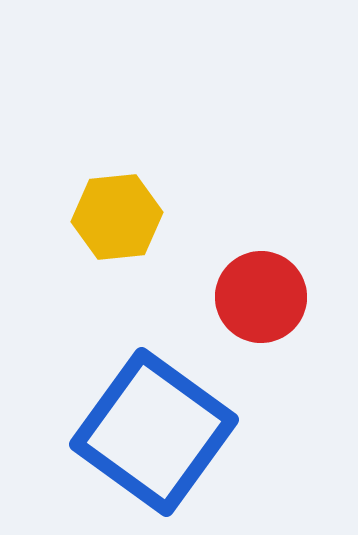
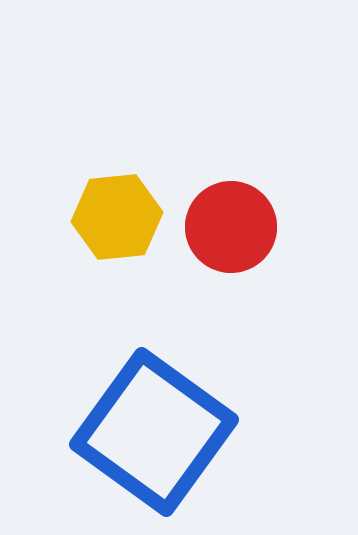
red circle: moved 30 px left, 70 px up
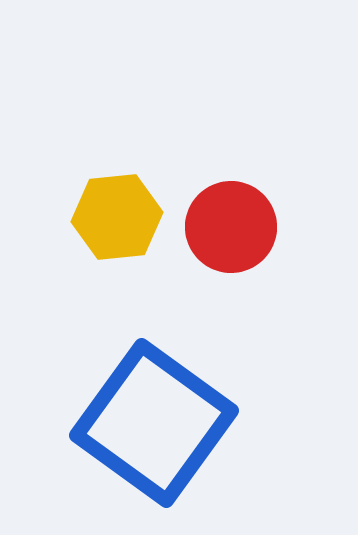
blue square: moved 9 px up
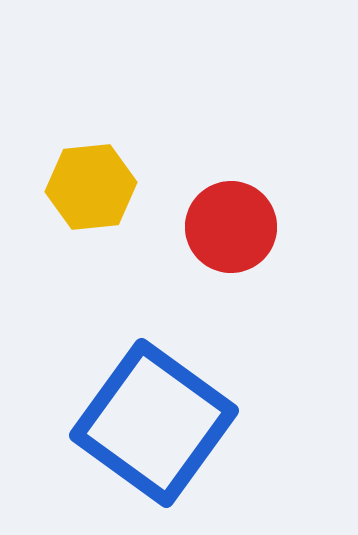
yellow hexagon: moved 26 px left, 30 px up
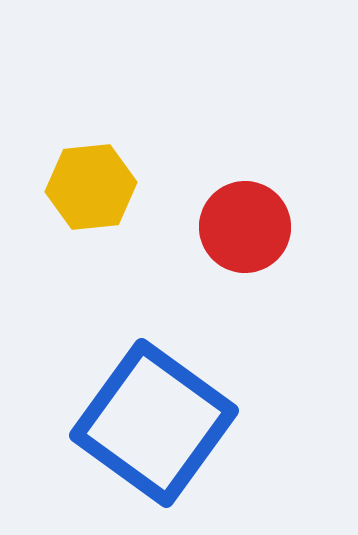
red circle: moved 14 px right
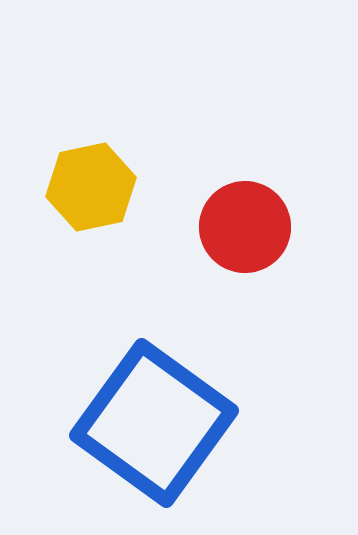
yellow hexagon: rotated 6 degrees counterclockwise
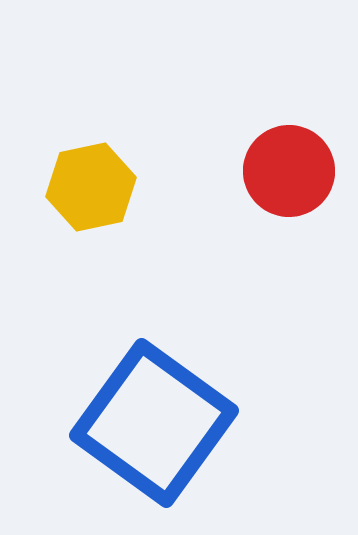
red circle: moved 44 px right, 56 px up
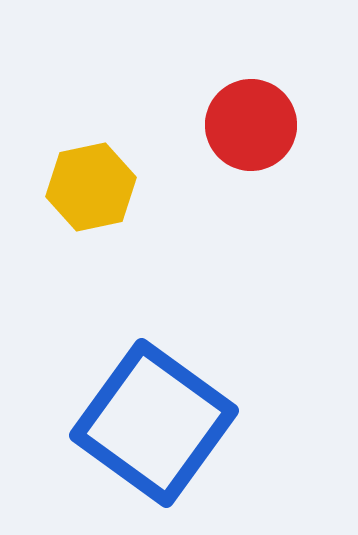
red circle: moved 38 px left, 46 px up
